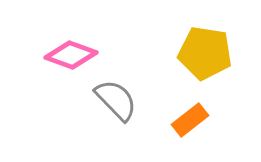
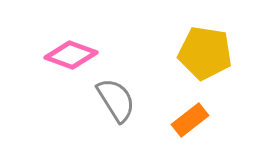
gray semicircle: rotated 12 degrees clockwise
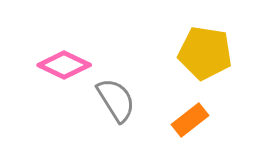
pink diamond: moved 7 px left, 10 px down; rotated 6 degrees clockwise
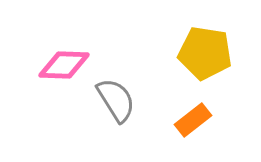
pink diamond: rotated 24 degrees counterclockwise
orange rectangle: moved 3 px right
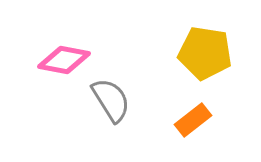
pink diamond: moved 5 px up; rotated 9 degrees clockwise
gray semicircle: moved 5 px left
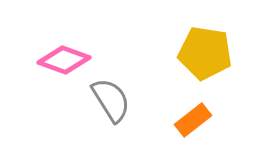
pink diamond: rotated 9 degrees clockwise
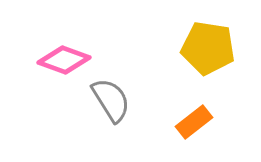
yellow pentagon: moved 3 px right, 5 px up
orange rectangle: moved 1 px right, 2 px down
